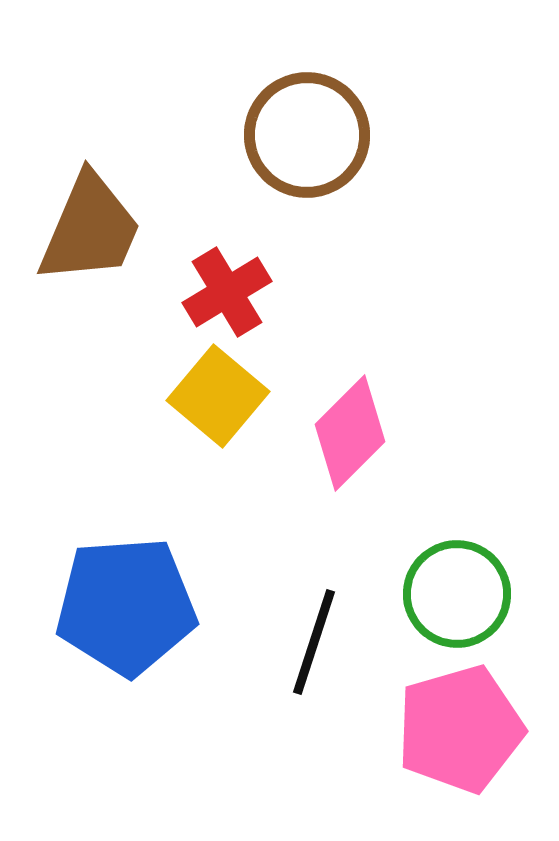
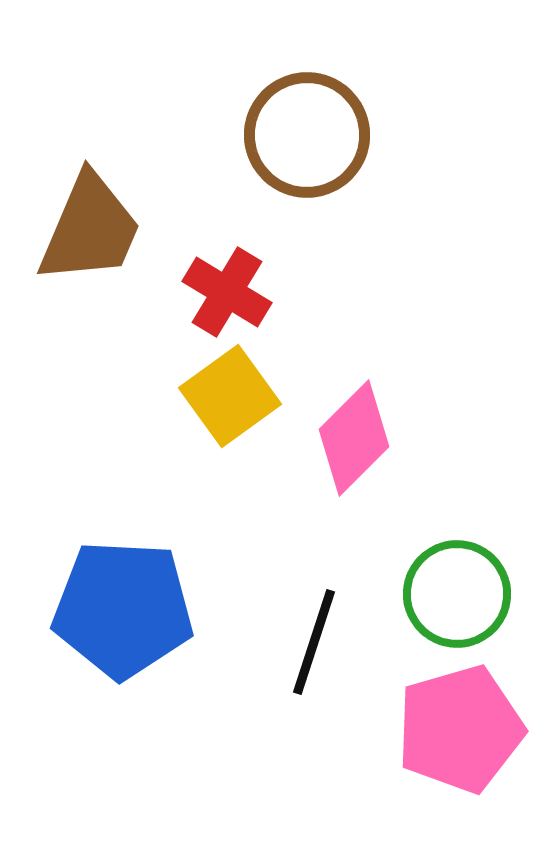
red cross: rotated 28 degrees counterclockwise
yellow square: moved 12 px right; rotated 14 degrees clockwise
pink diamond: moved 4 px right, 5 px down
blue pentagon: moved 3 px left, 3 px down; rotated 7 degrees clockwise
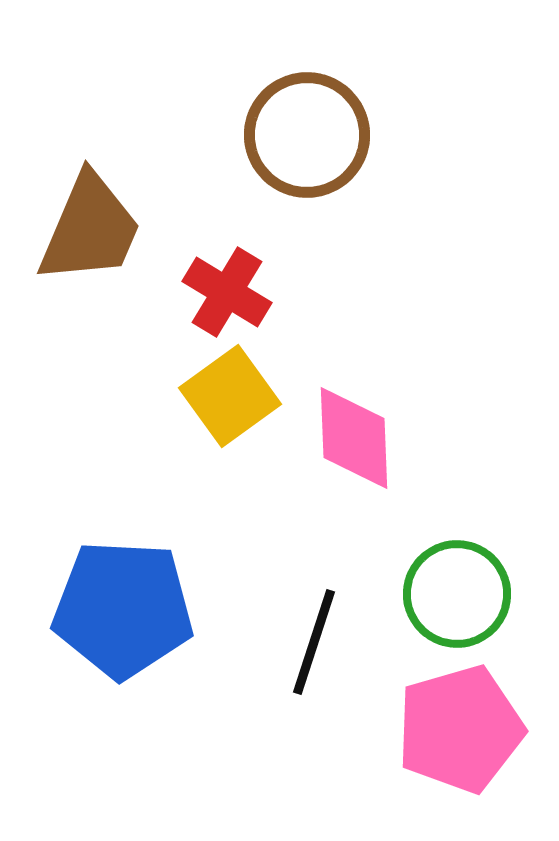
pink diamond: rotated 47 degrees counterclockwise
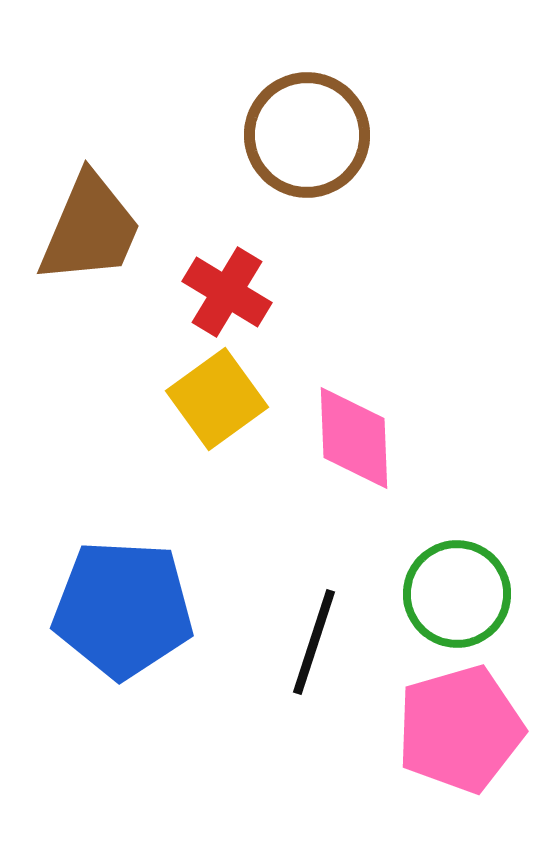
yellow square: moved 13 px left, 3 px down
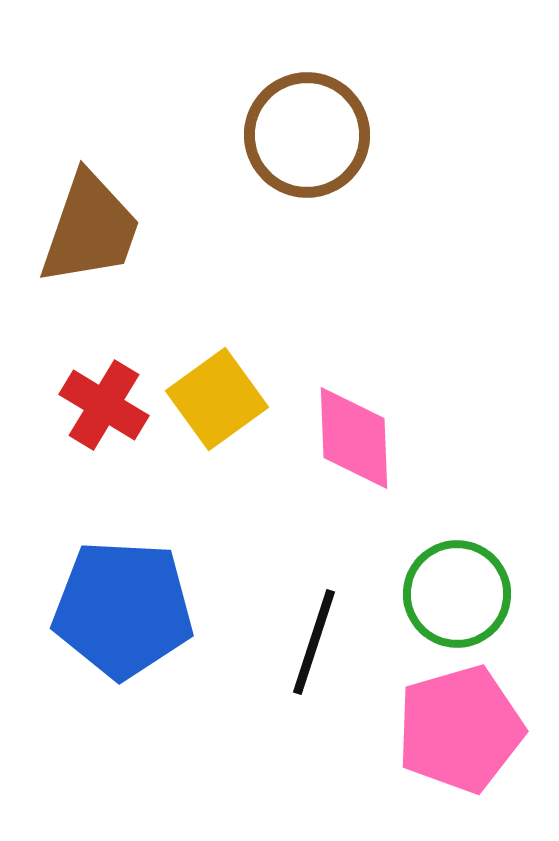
brown trapezoid: rotated 4 degrees counterclockwise
red cross: moved 123 px left, 113 px down
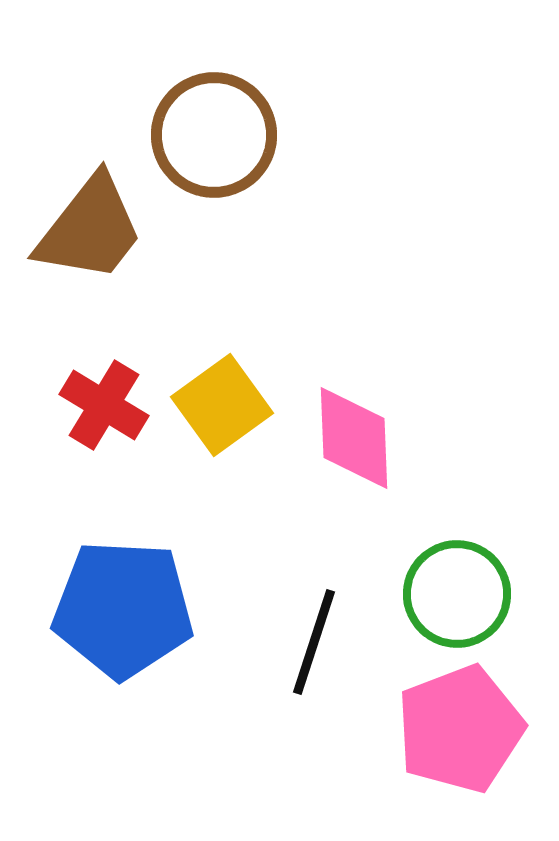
brown circle: moved 93 px left
brown trapezoid: rotated 19 degrees clockwise
yellow square: moved 5 px right, 6 px down
pink pentagon: rotated 5 degrees counterclockwise
